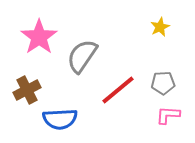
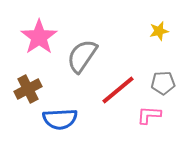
yellow star: moved 1 px left, 4 px down; rotated 12 degrees clockwise
brown cross: moved 1 px right, 1 px up
pink L-shape: moved 19 px left
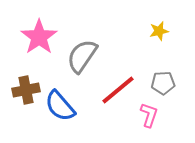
brown cross: moved 2 px left, 1 px down; rotated 16 degrees clockwise
pink L-shape: rotated 105 degrees clockwise
blue semicircle: moved 13 px up; rotated 52 degrees clockwise
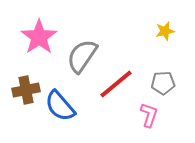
yellow star: moved 6 px right
red line: moved 2 px left, 6 px up
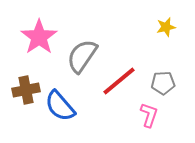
yellow star: moved 1 px right, 4 px up
red line: moved 3 px right, 3 px up
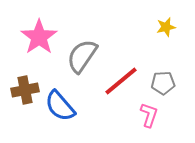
red line: moved 2 px right
brown cross: moved 1 px left
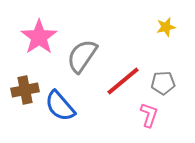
red line: moved 2 px right
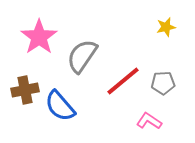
pink L-shape: moved 6 px down; rotated 75 degrees counterclockwise
